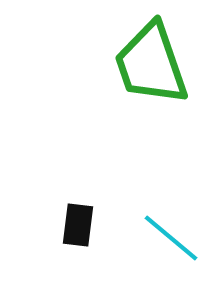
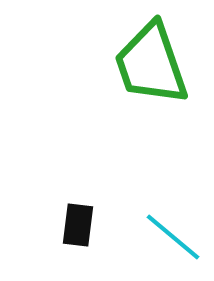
cyan line: moved 2 px right, 1 px up
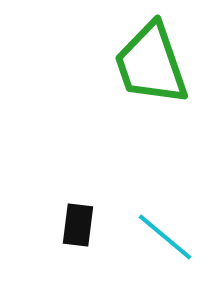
cyan line: moved 8 px left
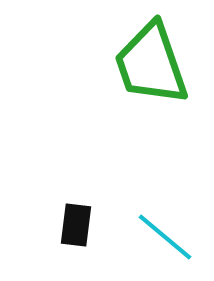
black rectangle: moved 2 px left
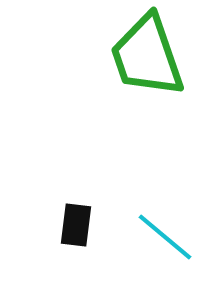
green trapezoid: moved 4 px left, 8 px up
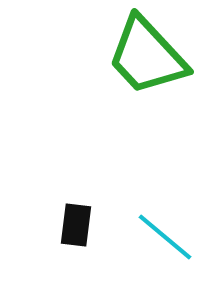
green trapezoid: rotated 24 degrees counterclockwise
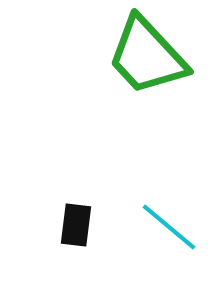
cyan line: moved 4 px right, 10 px up
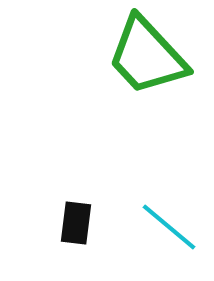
black rectangle: moved 2 px up
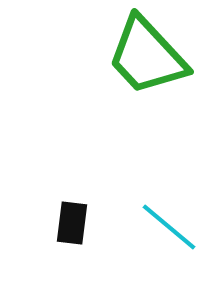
black rectangle: moved 4 px left
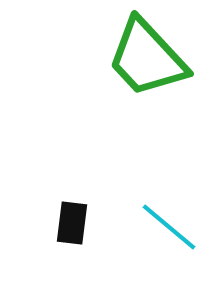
green trapezoid: moved 2 px down
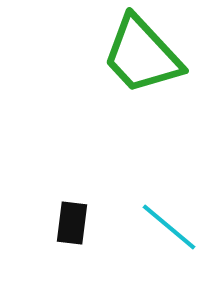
green trapezoid: moved 5 px left, 3 px up
